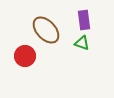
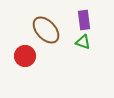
green triangle: moved 1 px right, 1 px up
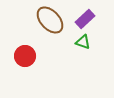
purple rectangle: moved 1 px right, 1 px up; rotated 54 degrees clockwise
brown ellipse: moved 4 px right, 10 px up
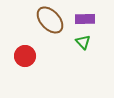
purple rectangle: rotated 42 degrees clockwise
green triangle: rotated 28 degrees clockwise
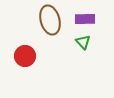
brown ellipse: rotated 28 degrees clockwise
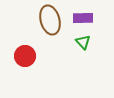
purple rectangle: moved 2 px left, 1 px up
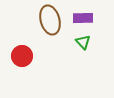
red circle: moved 3 px left
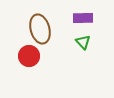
brown ellipse: moved 10 px left, 9 px down
red circle: moved 7 px right
